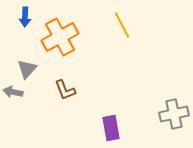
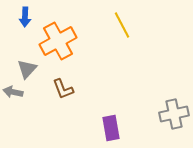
orange cross: moved 2 px left, 4 px down
brown L-shape: moved 2 px left, 1 px up
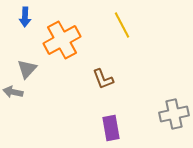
orange cross: moved 4 px right, 1 px up
brown L-shape: moved 40 px right, 10 px up
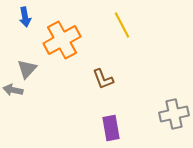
blue arrow: rotated 12 degrees counterclockwise
gray arrow: moved 2 px up
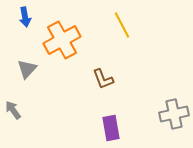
gray arrow: moved 20 px down; rotated 42 degrees clockwise
